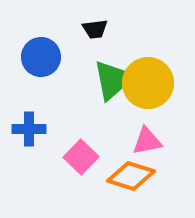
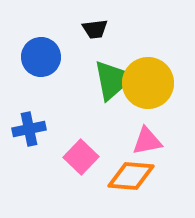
blue cross: rotated 12 degrees counterclockwise
orange diamond: rotated 12 degrees counterclockwise
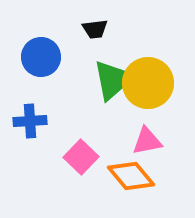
blue cross: moved 1 px right, 8 px up; rotated 8 degrees clockwise
orange diamond: rotated 45 degrees clockwise
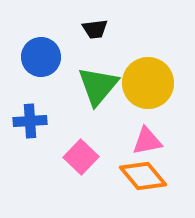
green triangle: moved 15 px left, 6 px down; rotated 9 degrees counterclockwise
orange diamond: moved 12 px right
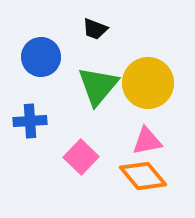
black trapezoid: rotated 28 degrees clockwise
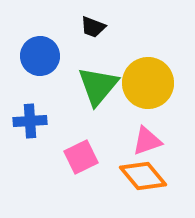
black trapezoid: moved 2 px left, 2 px up
blue circle: moved 1 px left, 1 px up
pink triangle: rotated 8 degrees counterclockwise
pink square: rotated 20 degrees clockwise
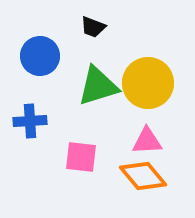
green triangle: rotated 33 degrees clockwise
pink triangle: rotated 16 degrees clockwise
pink square: rotated 32 degrees clockwise
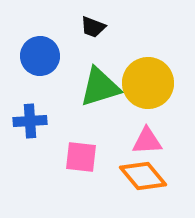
green triangle: moved 2 px right, 1 px down
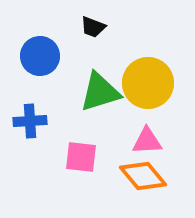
green triangle: moved 5 px down
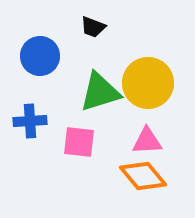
pink square: moved 2 px left, 15 px up
